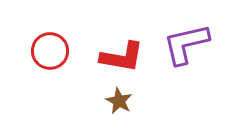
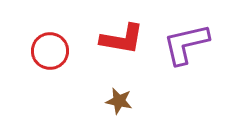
red L-shape: moved 18 px up
brown star: rotated 16 degrees counterclockwise
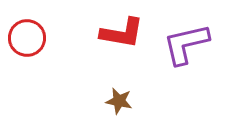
red L-shape: moved 6 px up
red circle: moved 23 px left, 13 px up
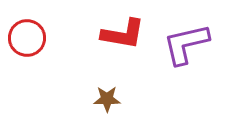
red L-shape: moved 1 px right, 1 px down
brown star: moved 12 px left, 2 px up; rotated 12 degrees counterclockwise
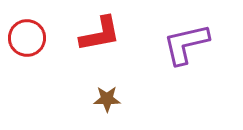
red L-shape: moved 23 px left; rotated 21 degrees counterclockwise
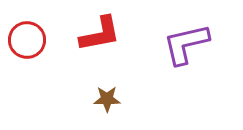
red circle: moved 2 px down
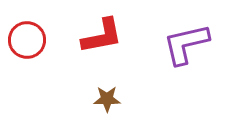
red L-shape: moved 2 px right, 2 px down
